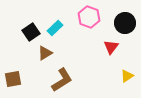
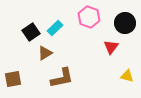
yellow triangle: rotated 48 degrees clockwise
brown L-shape: moved 2 px up; rotated 20 degrees clockwise
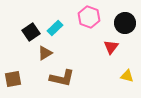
brown L-shape: rotated 25 degrees clockwise
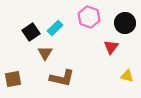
brown triangle: rotated 28 degrees counterclockwise
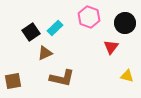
brown triangle: rotated 35 degrees clockwise
brown square: moved 2 px down
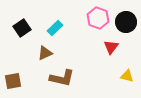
pink hexagon: moved 9 px right, 1 px down
black circle: moved 1 px right, 1 px up
black square: moved 9 px left, 4 px up
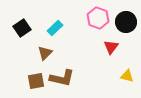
brown triangle: rotated 21 degrees counterclockwise
brown square: moved 23 px right
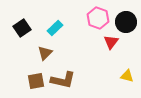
red triangle: moved 5 px up
brown L-shape: moved 1 px right, 2 px down
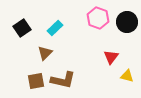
black circle: moved 1 px right
red triangle: moved 15 px down
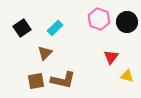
pink hexagon: moved 1 px right, 1 px down
